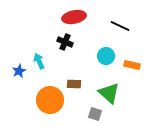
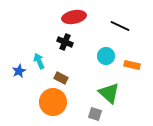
brown rectangle: moved 13 px left, 6 px up; rotated 24 degrees clockwise
orange circle: moved 3 px right, 2 px down
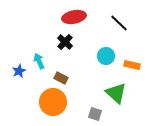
black line: moved 1 px left, 3 px up; rotated 18 degrees clockwise
black cross: rotated 21 degrees clockwise
green triangle: moved 7 px right
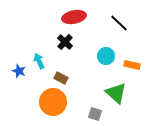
blue star: rotated 24 degrees counterclockwise
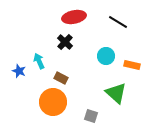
black line: moved 1 px left, 1 px up; rotated 12 degrees counterclockwise
gray square: moved 4 px left, 2 px down
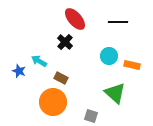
red ellipse: moved 1 px right, 2 px down; rotated 60 degrees clockwise
black line: rotated 30 degrees counterclockwise
cyan circle: moved 3 px right
cyan arrow: rotated 35 degrees counterclockwise
green triangle: moved 1 px left
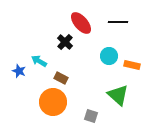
red ellipse: moved 6 px right, 4 px down
green triangle: moved 3 px right, 2 px down
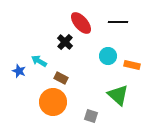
cyan circle: moved 1 px left
